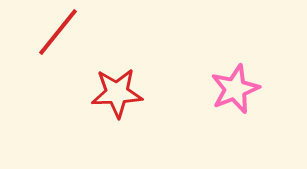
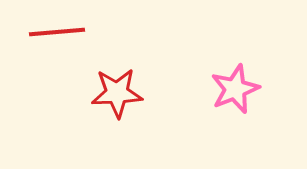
red line: moved 1 px left; rotated 46 degrees clockwise
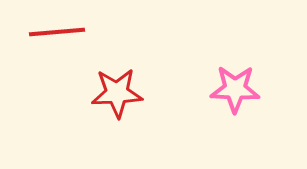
pink star: rotated 24 degrees clockwise
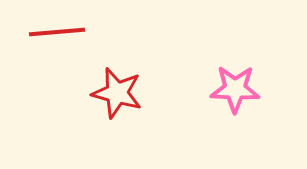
red star: rotated 18 degrees clockwise
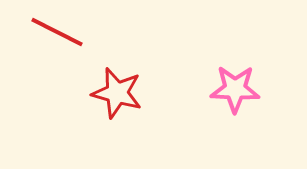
red line: rotated 32 degrees clockwise
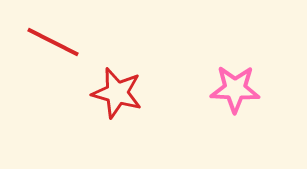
red line: moved 4 px left, 10 px down
